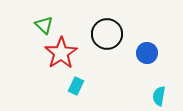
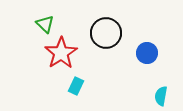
green triangle: moved 1 px right, 1 px up
black circle: moved 1 px left, 1 px up
cyan semicircle: moved 2 px right
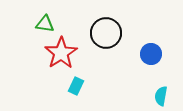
green triangle: rotated 36 degrees counterclockwise
blue circle: moved 4 px right, 1 px down
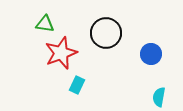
red star: rotated 12 degrees clockwise
cyan rectangle: moved 1 px right, 1 px up
cyan semicircle: moved 2 px left, 1 px down
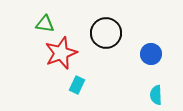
cyan semicircle: moved 3 px left, 2 px up; rotated 12 degrees counterclockwise
